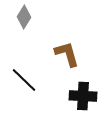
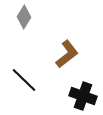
brown L-shape: rotated 68 degrees clockwise
black cross: rotated 16 degrees clockwise
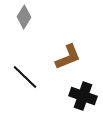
brown L-shape: moved 1 px right, 3 px down; rotated 16 degrees clockwise
black line: moved 1 px right, 3 px up
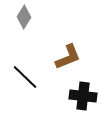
black cross: rotated 12 degrees counterclockwise
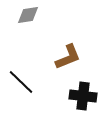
gray diamond: moved 4 px right, 2 px up; rotated 50 degrees clockwise
black line: moved 4 px left, 5 px down
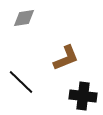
gray diamond: moved 4 px left, 3 px down
brown L-shape: moved 2 px left, 1 px down
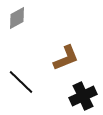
gray diamond: moved 7 px left; rotated 20 degrees counterclockwise
black cross: rotated 32 degrees counterclockwise
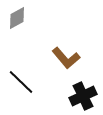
brown L-shape: rotated 72 degrees clockwise
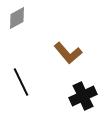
brown L-shape: moved 2 px right, 5 px up
black line: rotated 20 degrees clockwise
